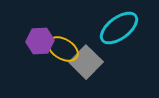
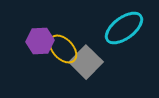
cyan ellipse: moved 5 px right
yellow ellipse: rotated 16 degrees clockwise
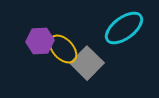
gray square: moved 1 px right, 1 px down
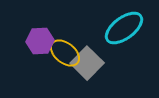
yellow ellipse: moved 2 px right, 4 px down; rotated 8 degrees counterclockwise
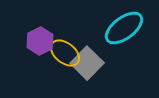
purple hexagon: rotated 24 degrees counterclockwise
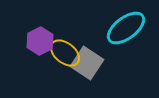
cyan ellipse: moved 2 px right
gray square: rotated 12 degrees counterclockwise
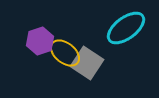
purple hexagon: rotated 8 degrees clockwise
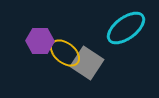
purple hexagon: rotated 20 degrees clockwise
